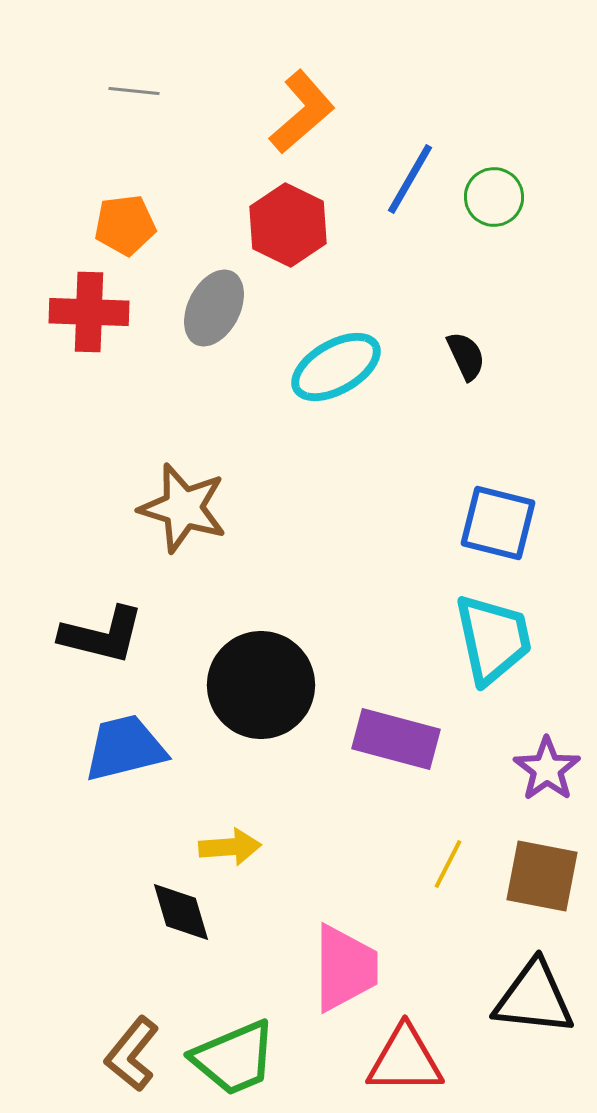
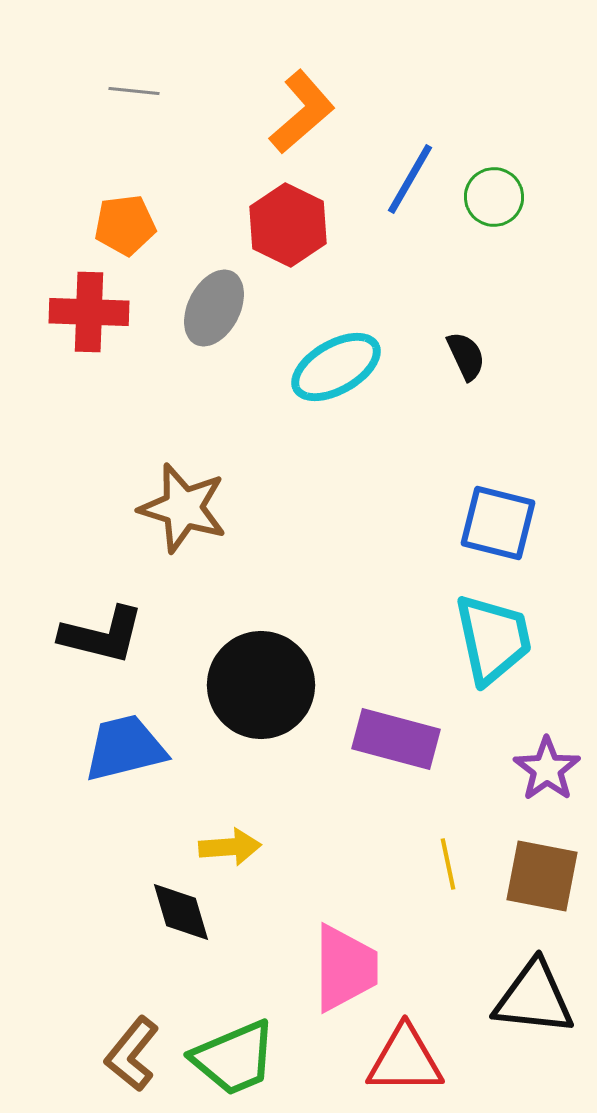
yellow line: rotated 39 degrees counterclockwise
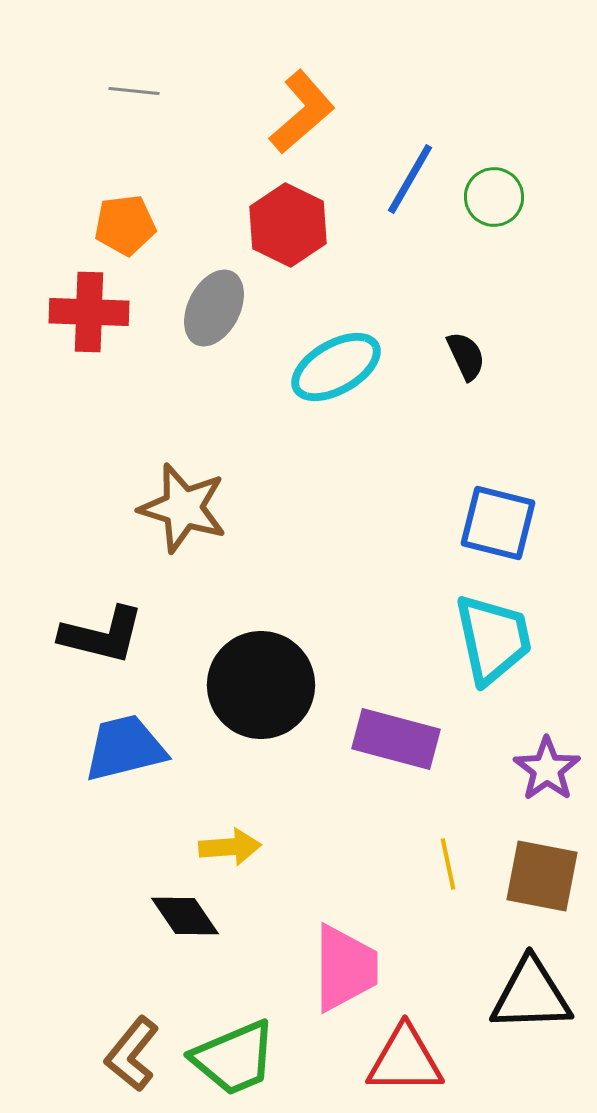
black diamond: moved 4 px right, 4 px down; rotated 18 degrees counterclockwise
black triangle: moved 3 px left, 3 px up; rotated 8 degrees counterclockwise
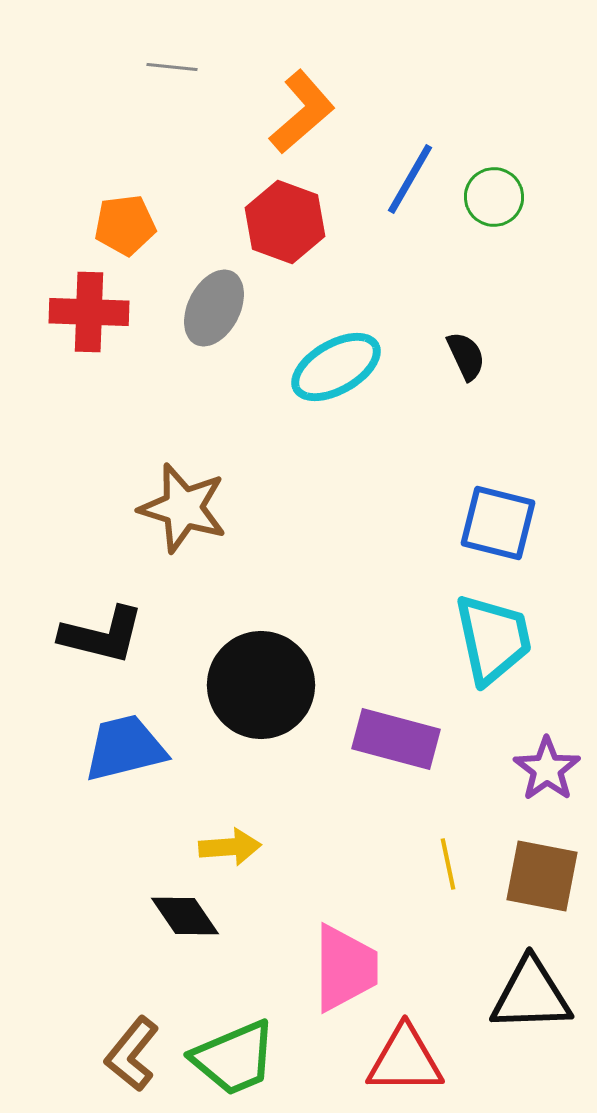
gray line: moved 38 px right, 24 px up
red hexagon: moved 3 px left, 3 px up; rotated 6 degrees counterclockwise
